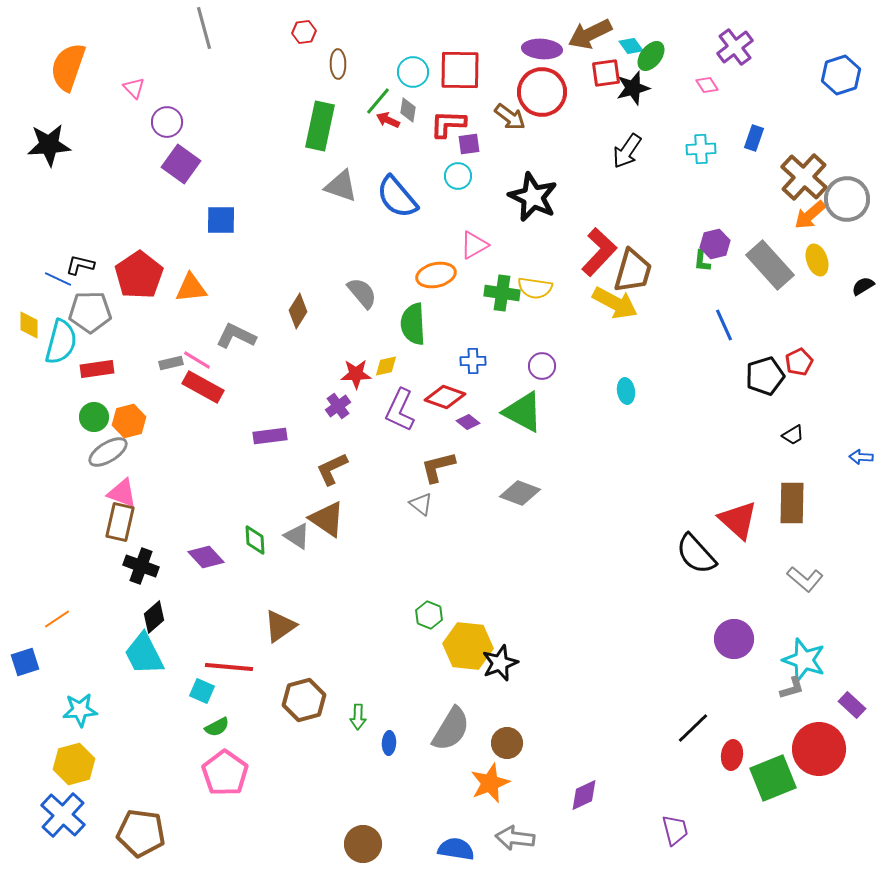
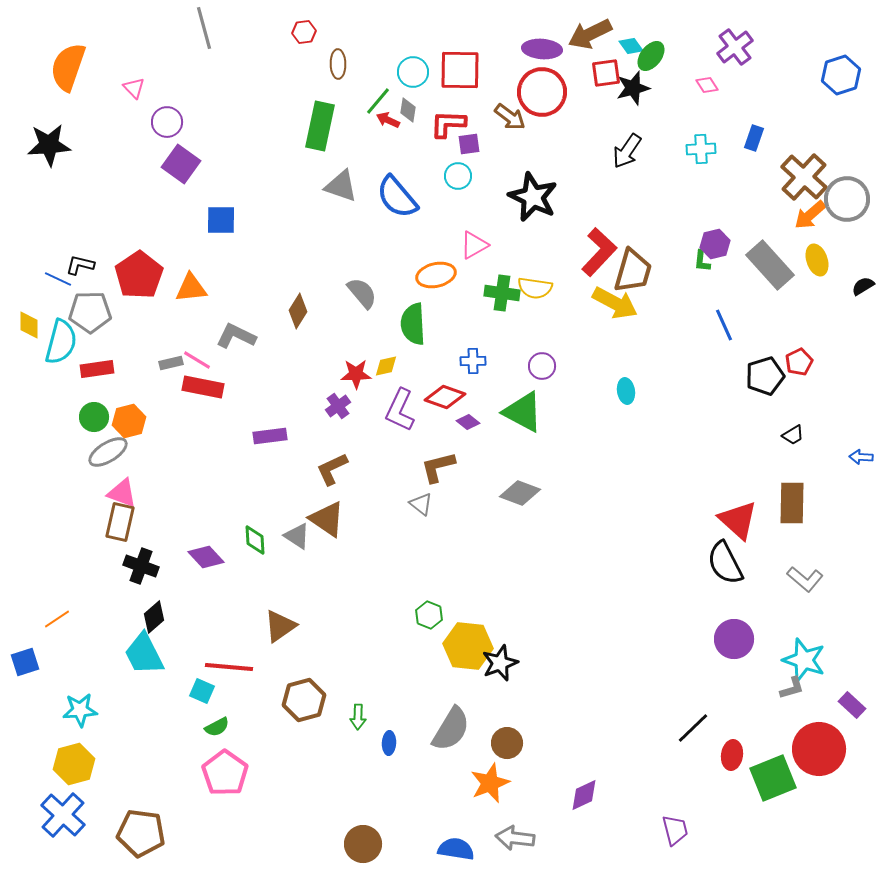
red rectangle at (203, 387): rotated 18 degrees counterclockwise
black semicircle at (696, 554): moved 29 px right, 9 px down; rotated 15 degrees clockwise
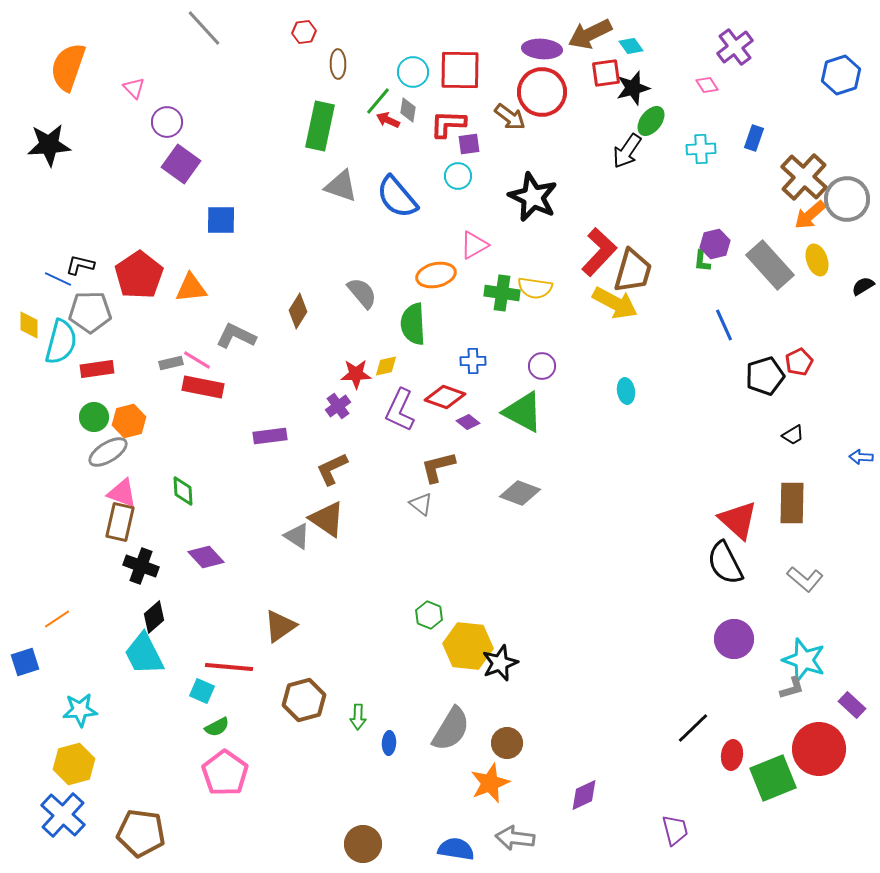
gray line at (204, 28): rotated 27 degrees counterclockwise
green ellipse at (651, 56): moved 65 px down
green diamond at (255, 540): moved 72 px left, 49 px up
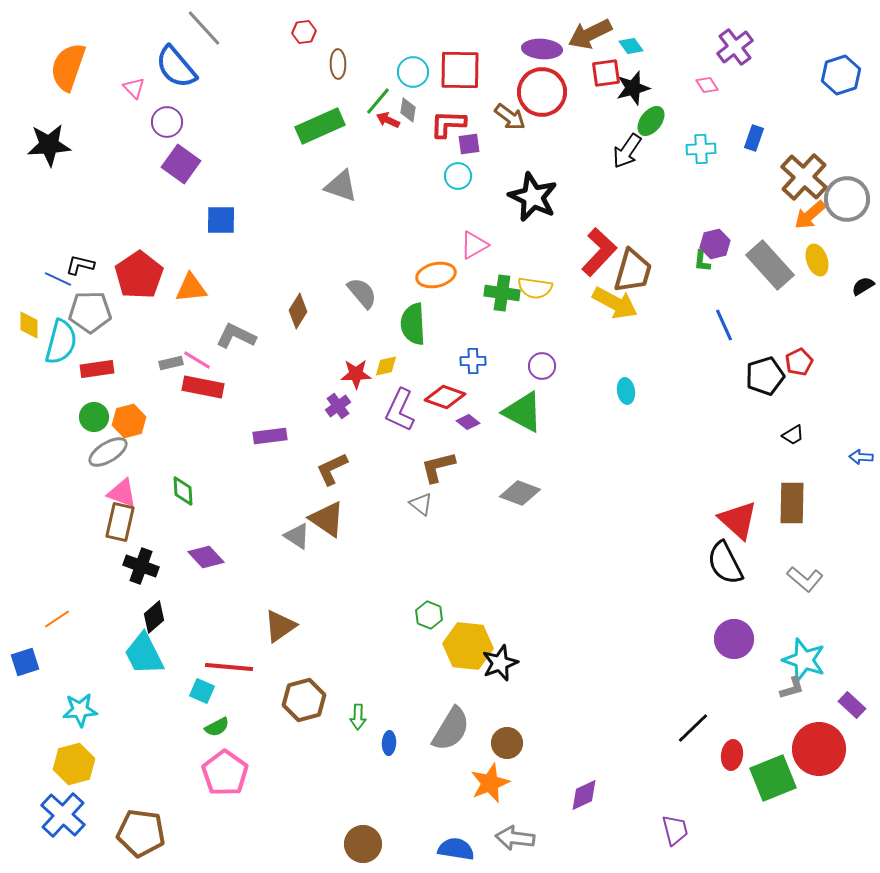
green rectangle at (320, 126): rotated 54 degrees clockwise
blue semicircle at (397, 197): moved 221 px left, 130 px up
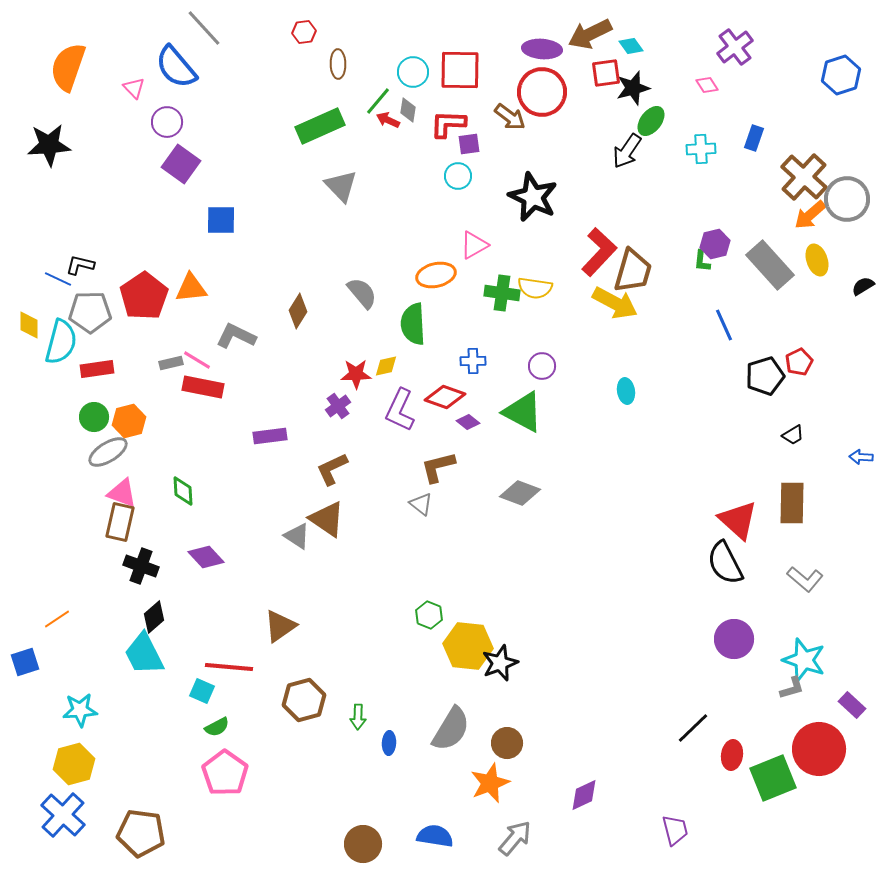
gray triangle at (341, 186): rotated 27 degrees clockwise
red pentagon at (139, 275): moved 5 px right, 21 px down
gray arrow at (515, 838): rotated 123 degrees clockwise
blue semicircle at (456, 849): moved 21 px left, 13 px up
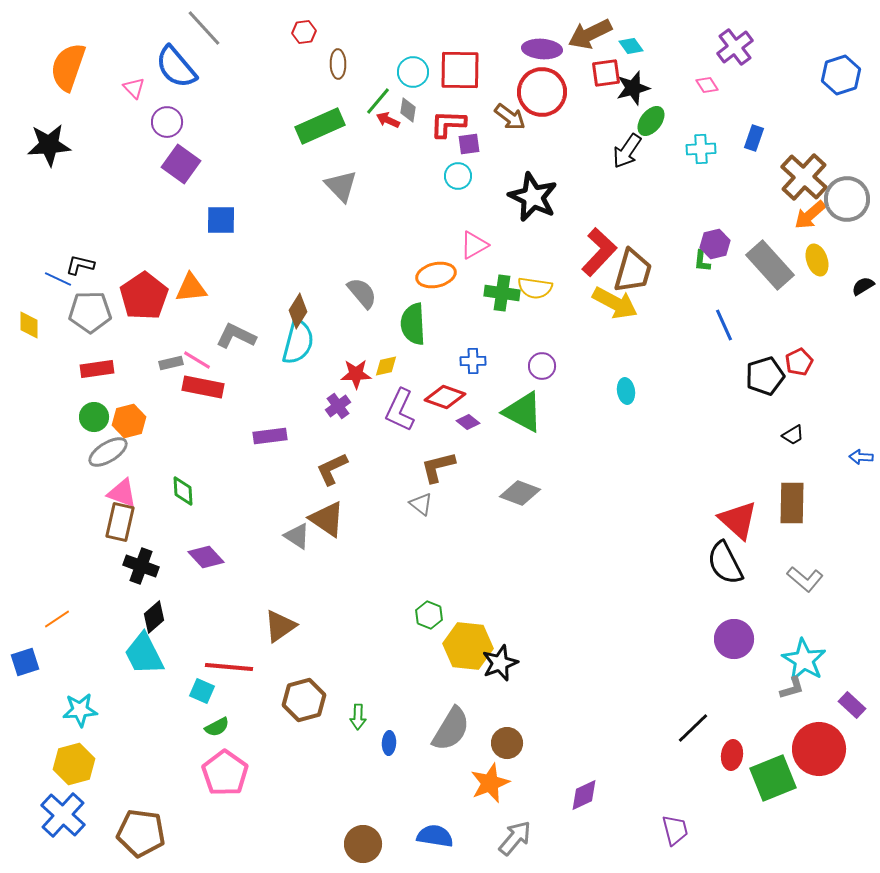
cyan semicircle at (61, 342): moved 237 px right
cyan star at (804, 660): rotated 12 degrees clockwise
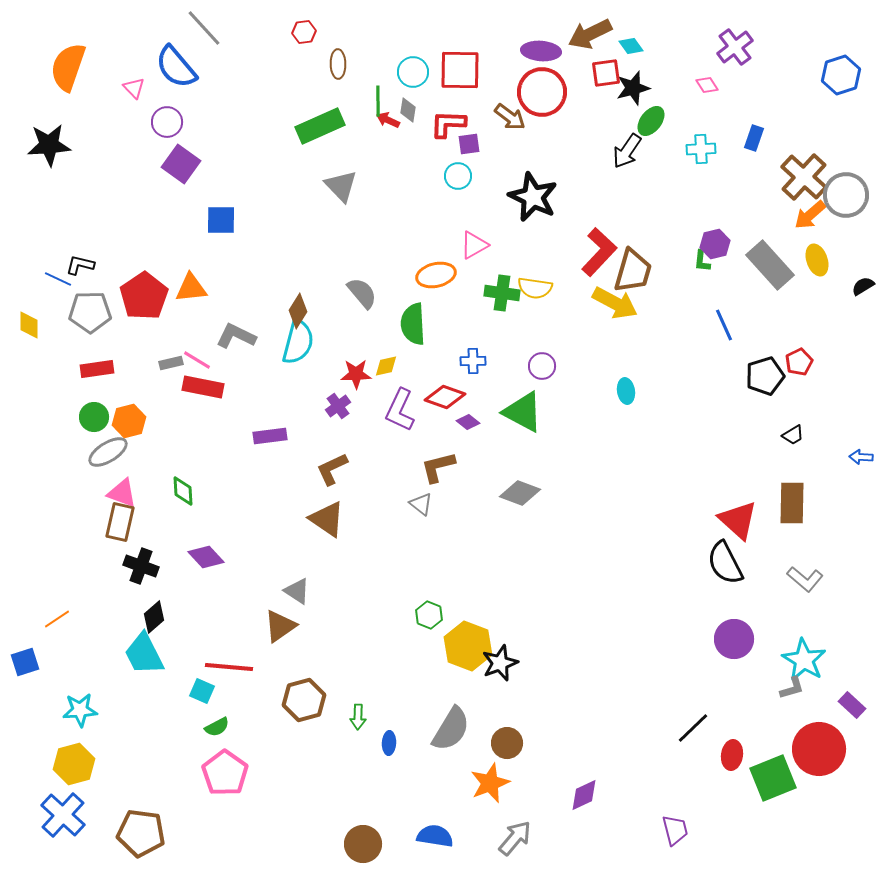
purple ellipse at (542, 49): moved 1 px left, 2 px down
green line at (378, 101): rotated 40 degrees counterclockwise
gray circle at (847, 199): moved 1 px left, 4 px up
gray triangle at (297, 536): moved 55 px down
yellow hexagon at (468, 646): rotated 15 degrees clockwise
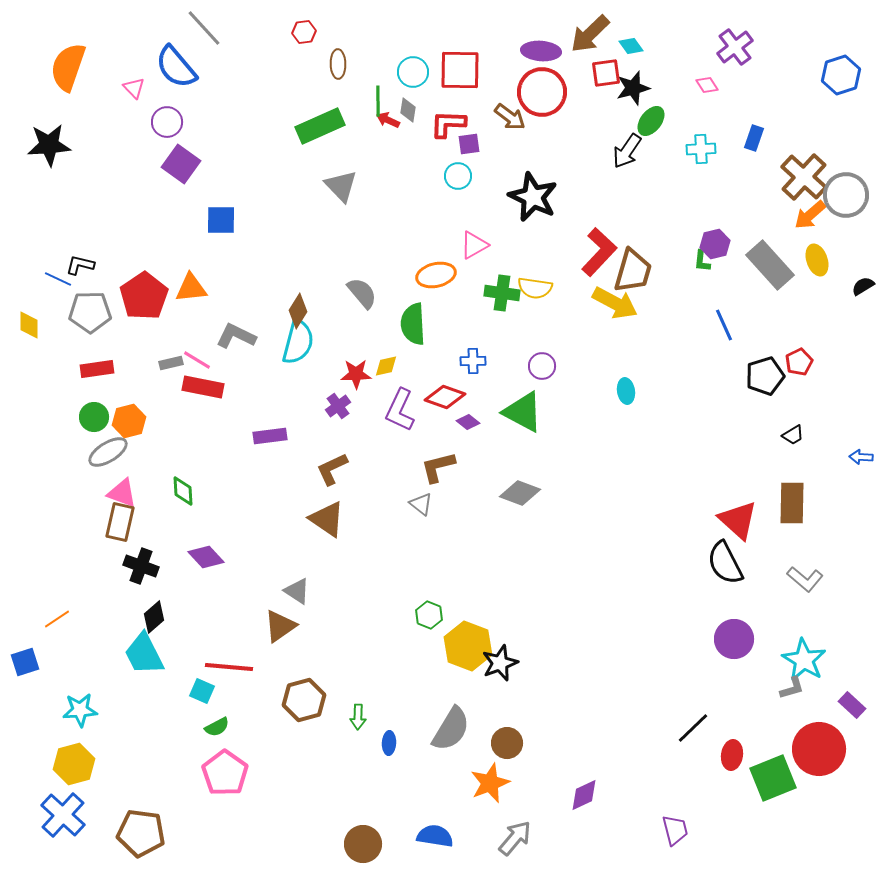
brown arrow at (590, 34): rotated 18 degrees counterclockwise
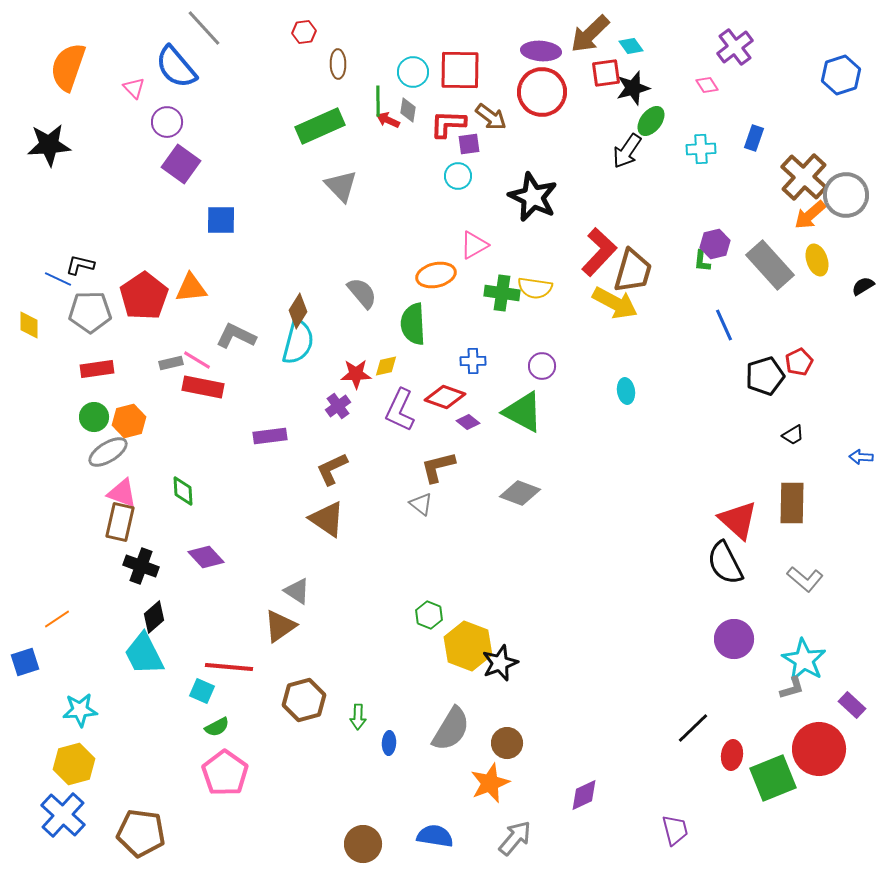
brown arrow at (510, 117): moved 19 px left
